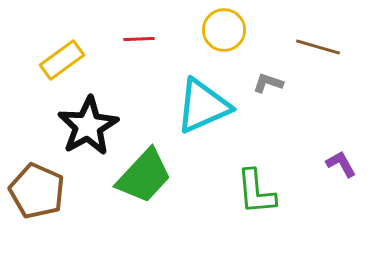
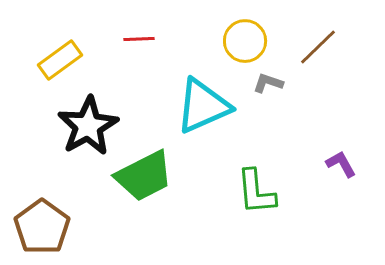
yellow circle: moved 21 px right, 11 px down
brown line: rotated 60 degrees counterclockwise
yellow rectangle: moved 2 px left
green trapezoid: rotated 20 degrees clockwise
brown pentagon: moved 5 px right, 36 px down; rotated 12 degrees clockwise
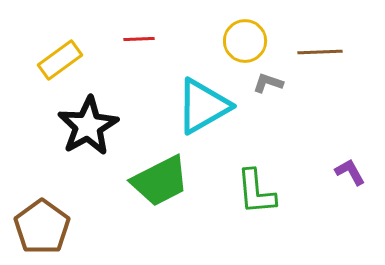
brown line: moved 2 px right, 5 px down; rotated 42 degrees clockwise
cyan triangle: rotated 6 degrees counterclockwise
purple L-shape: moved 9 px right, 8 px down
green trapezoid: moved 16 px right, 5 px down
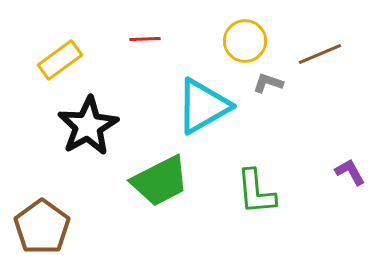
red line: moved 6 px right
brown line: moved 2 px down; rotated 21 degrees counterclockwise
